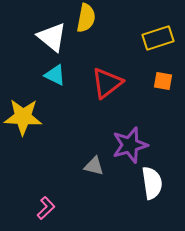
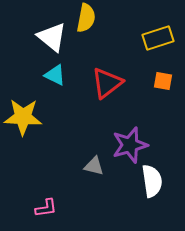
white semicircle: moved 2 px up
pink L-shape: rotated 35 degrees clockwise
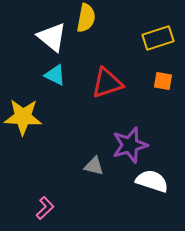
red triangle: rotated 20 degrees clockwise
white semicircle: rotated 64 degrees counterclockwise
pink L-shape: moved 1 px left; rotated 35 degrees counterclockwise
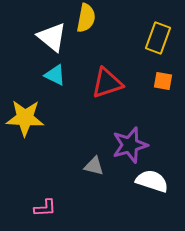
yellow rectangle: rotated 52 degrees counterclockwise
yellow star: moved 2 px right, 1 px down
pink L-shape: rotated 40 degrees clockwise
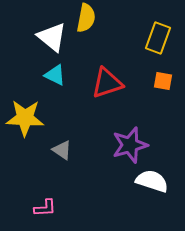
gray triangle: moved 32 px left, 16 px up; rotated 20 degrees clockwise
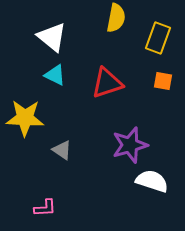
yellow semicircle: moved 30 px right
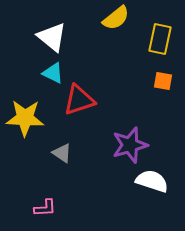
yellow semicircle: rotated 40 degrees clockwise
yellow rectangle: moved 2 px right, 1 px down; rotated 8 degrees counterclockwise
cyan triangle: moved 2 px left, 2 px up
red triangle: moved 28 px left, 17 px down
gray triangle: moved 3 px down
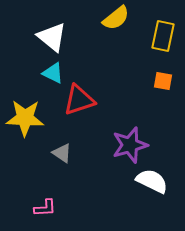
yellow rectangle: moved 3 px right, 3 px up
white semicircle: rotated 8 degrees clockwise
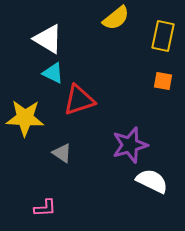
white triangle: moved 4 px left, 2 px down; rotated 8 degrees counterclockwise
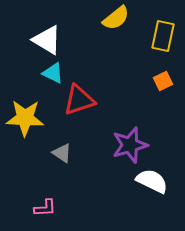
white triangle: moved 1 px left, 1 px down
orange square: rotated 36 degrees counterclockwise
